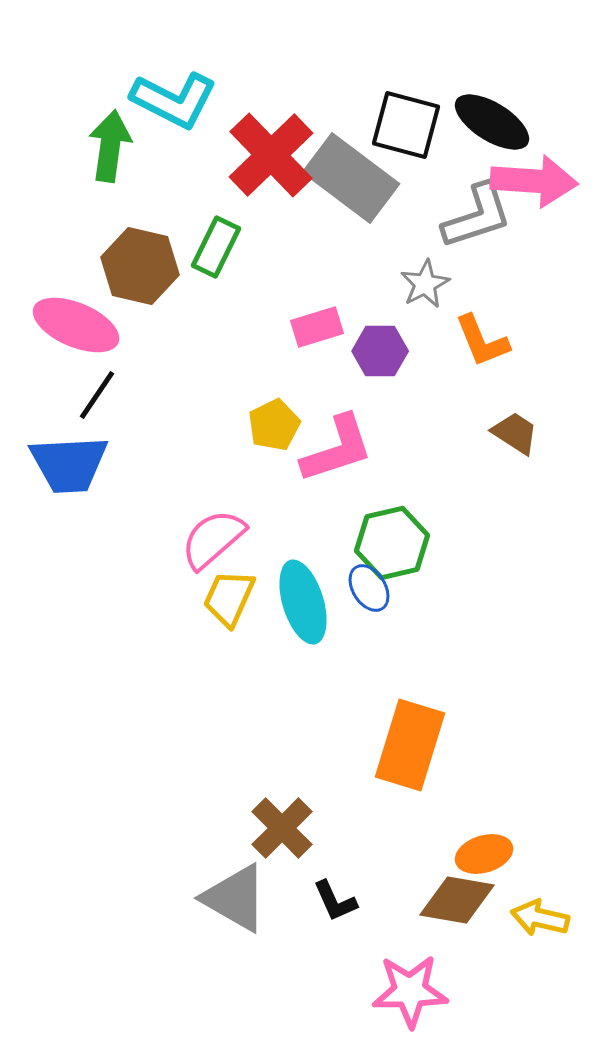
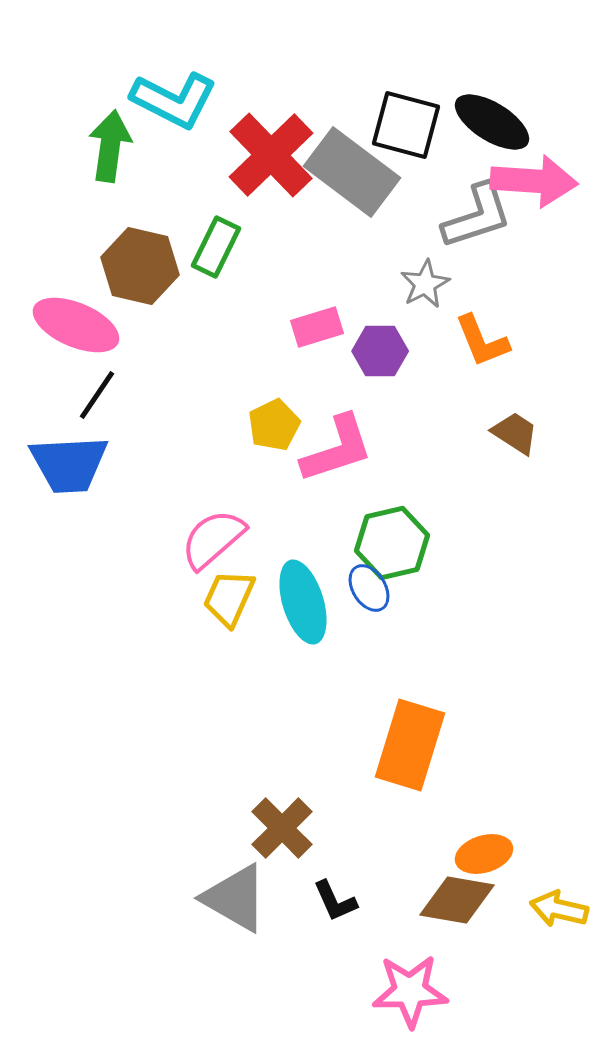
gray rectangle: moved 1 px right, 6 px up
yellow arrow: moved 19 px right, 9 px up
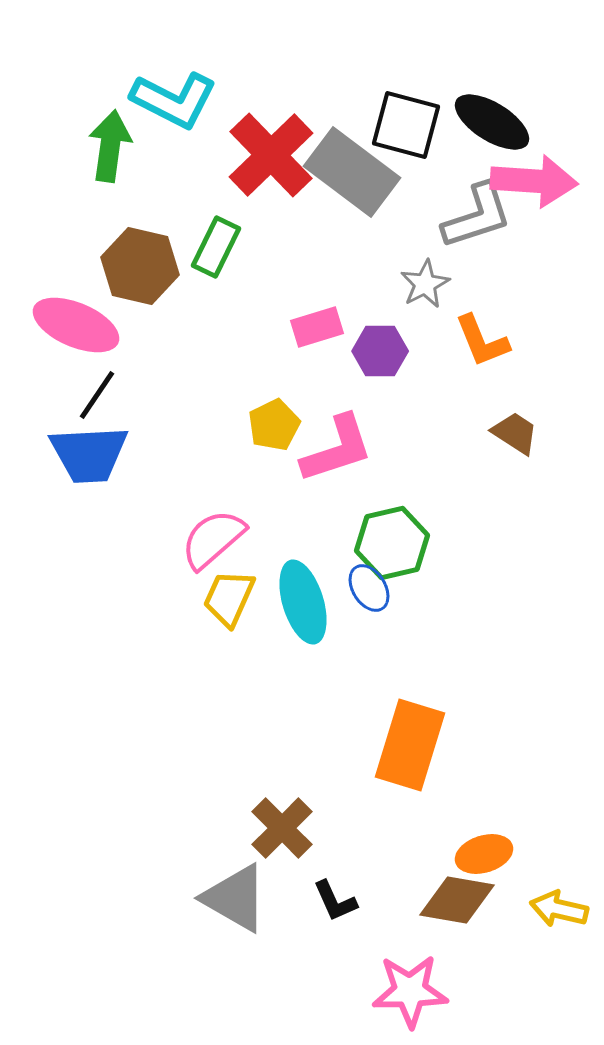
blue trapezoid: moved 20 px right, 10 px up
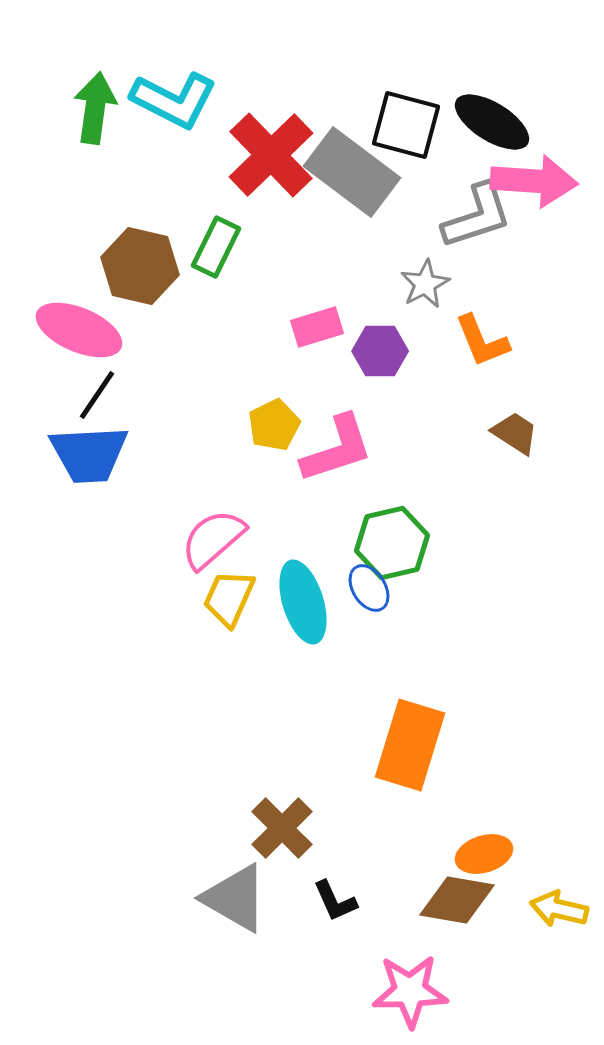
green arrow: moved 15 px left, 38 px up
pink ellipse: moved 3 px right, 5 px down
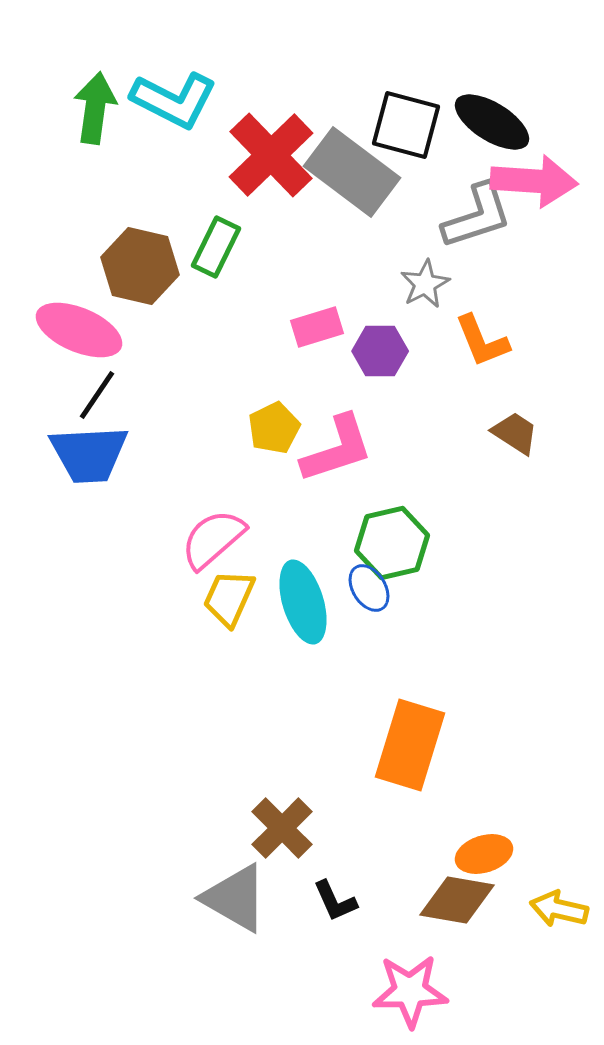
yellow pentagon: moved 3 px down
